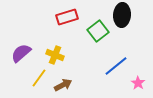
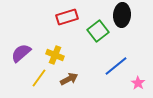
brown arrow: moved 6 px right, 6 px up
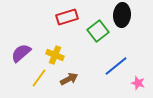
pink star: rotated 16 degrees counterclockwise
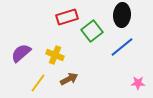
green square: moved 6 px left
blue line: moved 6 px right, 19 px up
yellow line: moved 1 px left, 5 px down
pink star: rotated 16 degrees counterclockwise
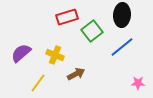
brown arrow: moved 7 px right, 5 px up
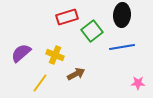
blue line: rotated 30 degrees clockwise
yellow line: moved 2 px right
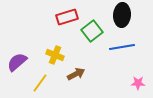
purple semicircle: moved 4 px left, 9 px down
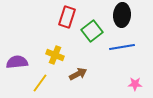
red rectangle: rotated 55 degrees counterclockwise
purple semicircle: rotated 35 degrees clockwise
brown arrow: moved 2 px right
pink star: moved 3 px left, 1 px down
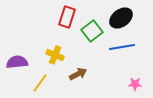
black ellipse: moved 1 px left, 3 px down; rotated 50 degrees clockwise
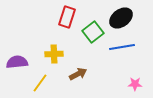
green square: moved 1 px right, 1 px down
yellow cross: moved 1 px left, 1 px up; rotated 24 degrees counterclockwise
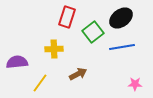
yellow cross: moved 5 px up
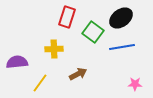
green square: rotated 15 degrees counterclockwise
